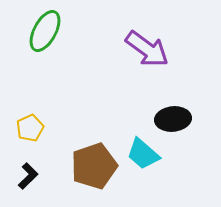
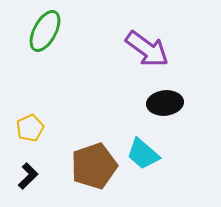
black ellipse: moved 8 px left, 16 px up
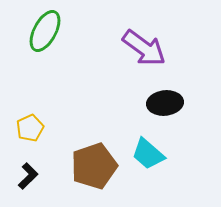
purple arrow: moved 3 px left, 1 px up
cyan trapezoid: moved 5 px right
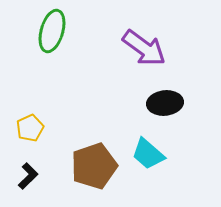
green ellipse: moved 7 px right; rotated 12 degrees counterclockwise
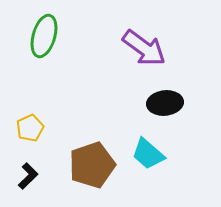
green ellipse: moved 8 px left, 5 px down
brown pentagon: moved 2 px left, 1 px up
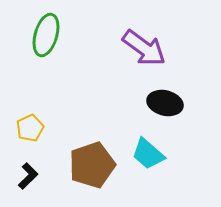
green ellipse: moved 2 px right, 1 px up
black ellipse: rotated 20 degrees clockwise
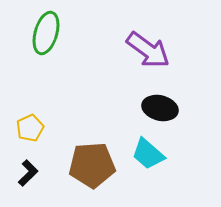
green ellipse: moved 2 px up
purple arrow: moved 4 px right, 2 px down
black ellipse: moved 5 px left, 5 px down
brown pentagon: rotated 15 degrees clockwise
black L-shape: moved 3 px up
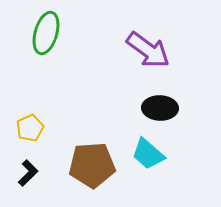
black ellipse: rotated 12 degrees counterclockwise
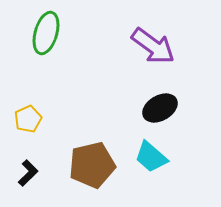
purple arrow: moved 5 px right, 4 px up
black ellipse: rotated 32 degrees counterclockwise
yellow pentagon: moved 2 px left, 9 px up
cyan trapezoid: moved 3 px right, 3 px down
brown pentagon: rotated 9 degrees counterclockwise
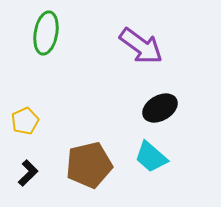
green ellipse: rotated 6 degrees counterclockwise
purple arrow: moved 12 px left
yellow pentagon: moved 3 px left, 2 px down
brown pentagon: moved 3 px left
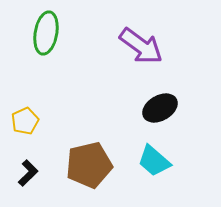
cyan trapezoid: moved 3 px right, 4 px down
